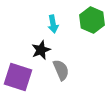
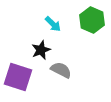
cyan arrow: rotated 36 degrees counterclockwise
gray semicircle: rotated 40 degrees counterclockwise
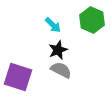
cyan arrow: moved 1 px down
black star: moved 17 px right
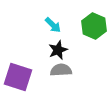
green hexagon: moved 2 px right, 6 px down
gray semicircle: rotated 30 degrees counterclockwise
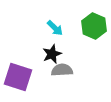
cyan arrow: moved 2 px right, 3 px down
black star: moved 6 px left, 4 px down
gray semicircle: moved 1 px right
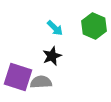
black star: moved 2 px down
gray semicircle: moved 21 px left, 12 px down
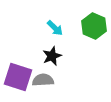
gray semicircle: moved 2 px right, 2 px up
